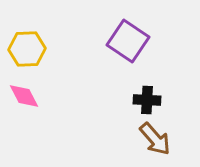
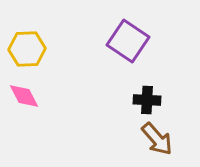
brown arrow: moved 2 px right
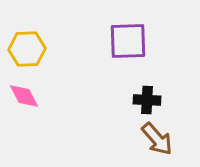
purple square: rotated 36 degrees counterclockwise
